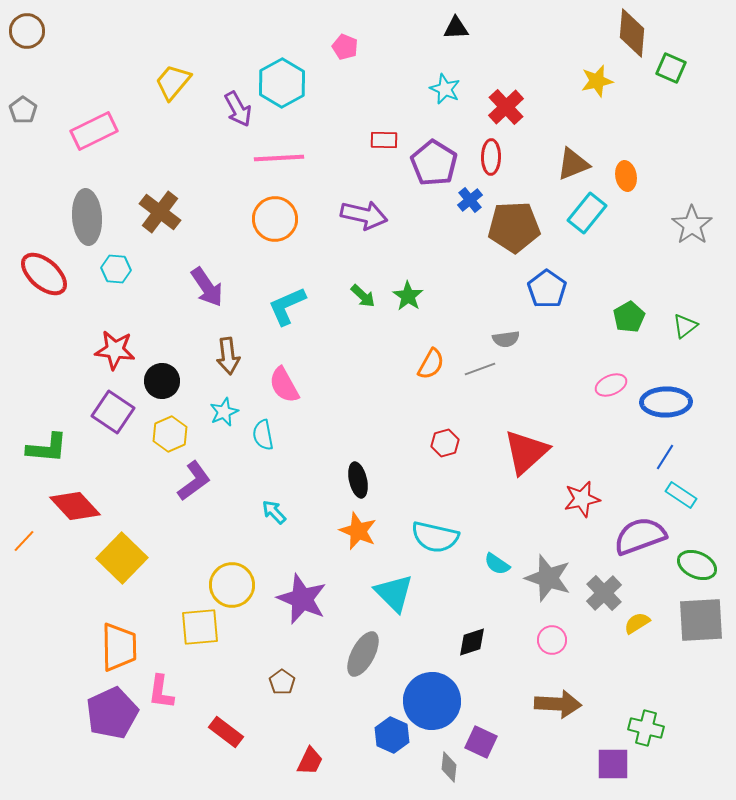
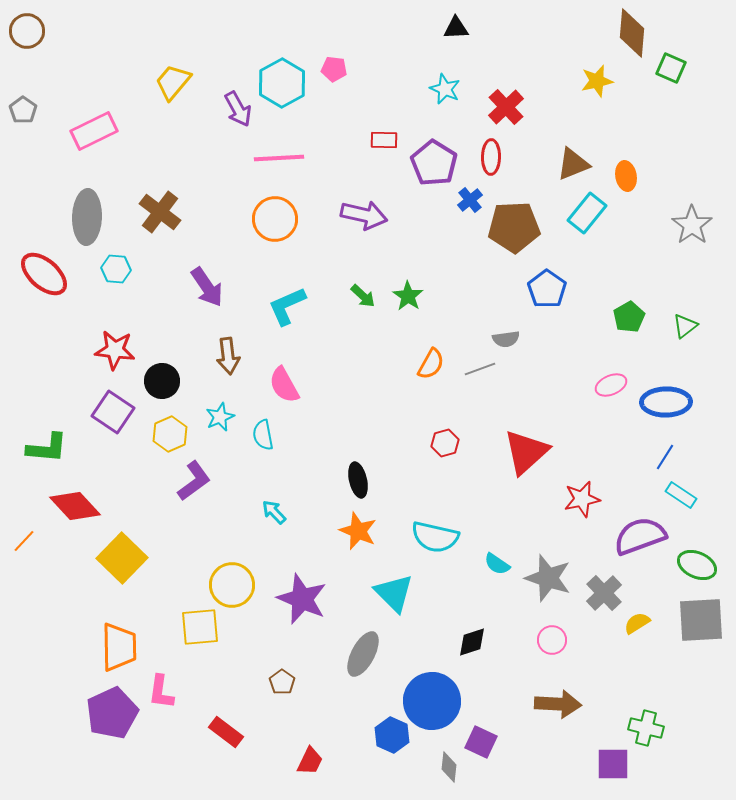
pink pentagon at (345, 47): moved 11 px left, 22 px down; rotated 15 degrees counterclockwise
gray ellipse at (87, 217): rotated 6 degrees clockwise
cyan star at (224, 412): moved 4 px left, 5 px down
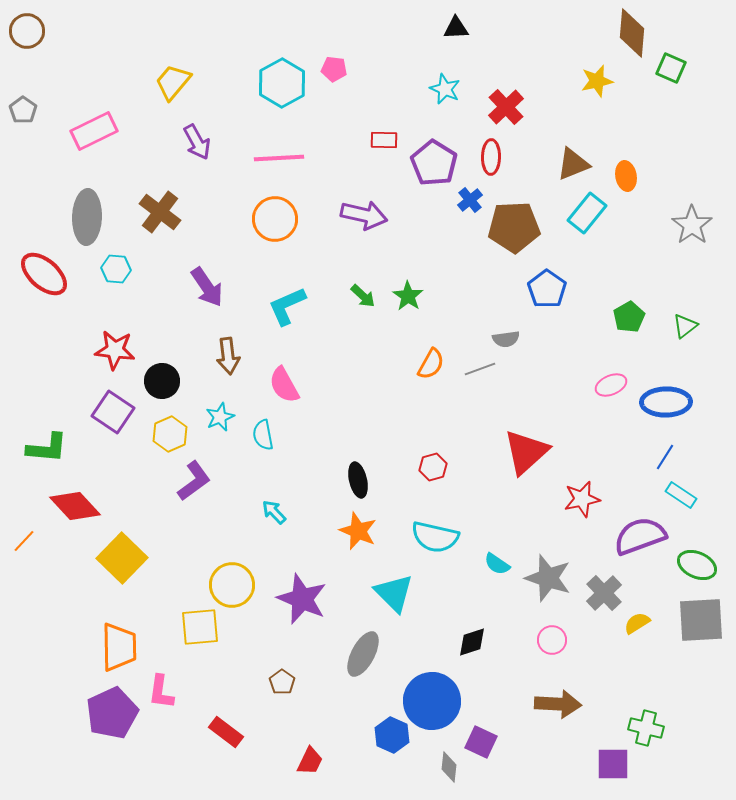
purple arrow at (238, 109): moved 41 px left, 33 px down
red hexagon at (445, 443): moved 12 px left, 24 px down
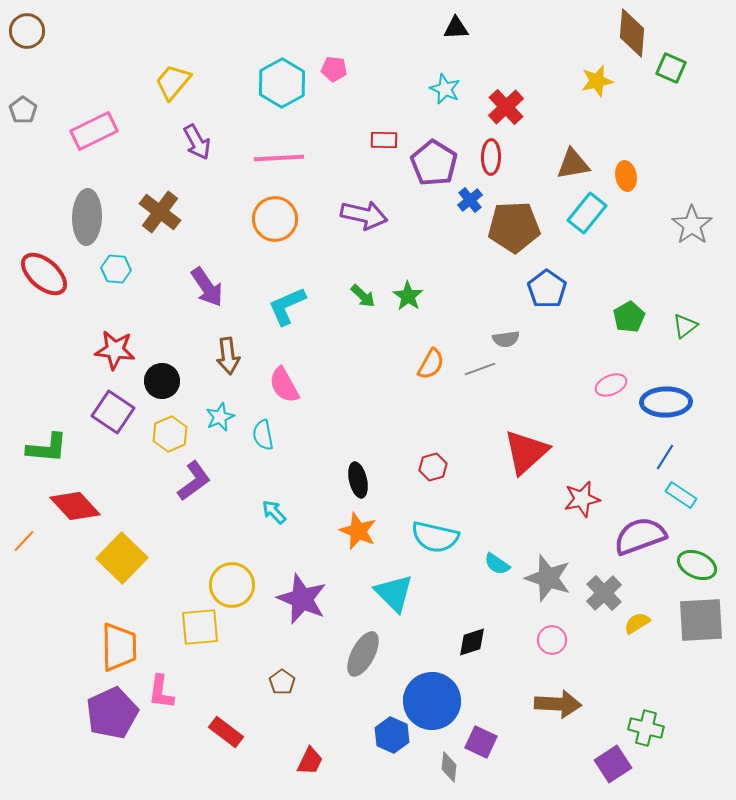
brown triangle at (573, 164): rotated 12 degrees clockwise
purple square at (613, 764): rotated 33 degrees counterclockwise
